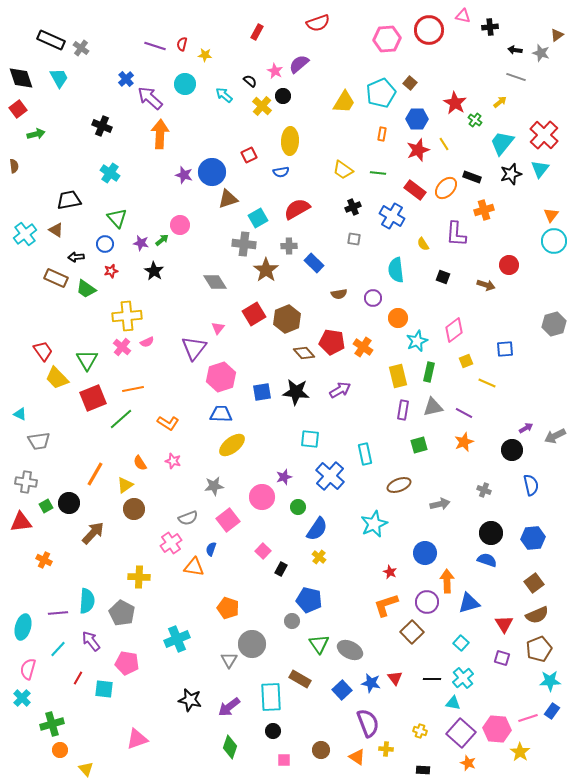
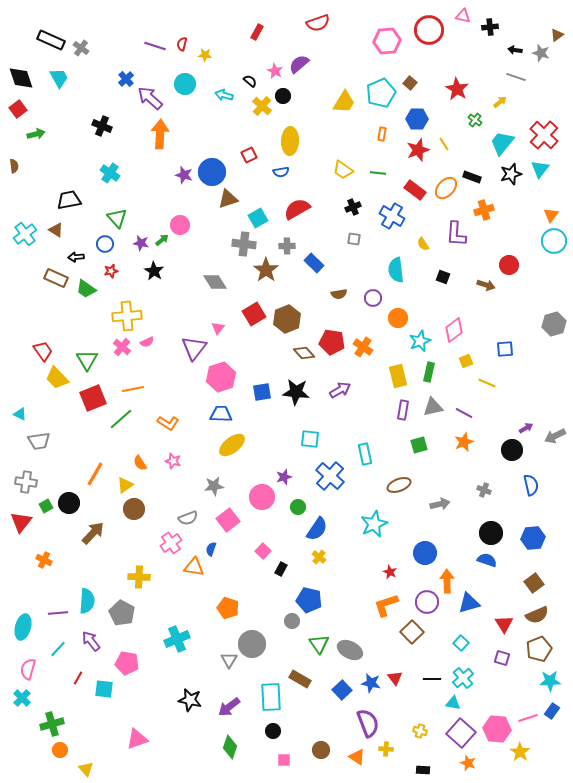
pink hexagon at (387, 39): moved 2 px down
cyan arrow at (224, 95): rotated 24 degrees counterclockwise
red star at (455, 103): moved 2 px right, 14 px up
gray cross at (289, 246): moved 2 px left
cyan star at (417, 341): moved 3 px right
red triangle at (21, 522): rotated 45 degrees counterclockwise
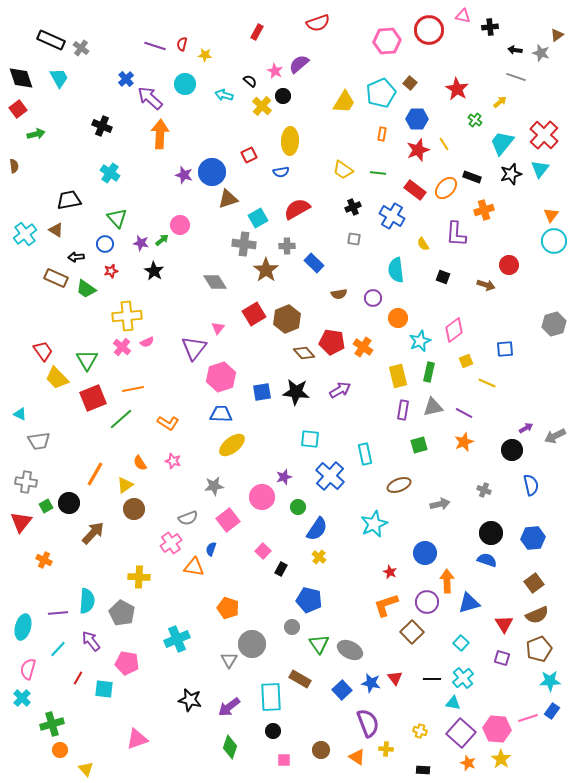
gray circle at (292, 621): moved 6 px down
yellow star at (520, 752): moved 19 px left, 7 px down
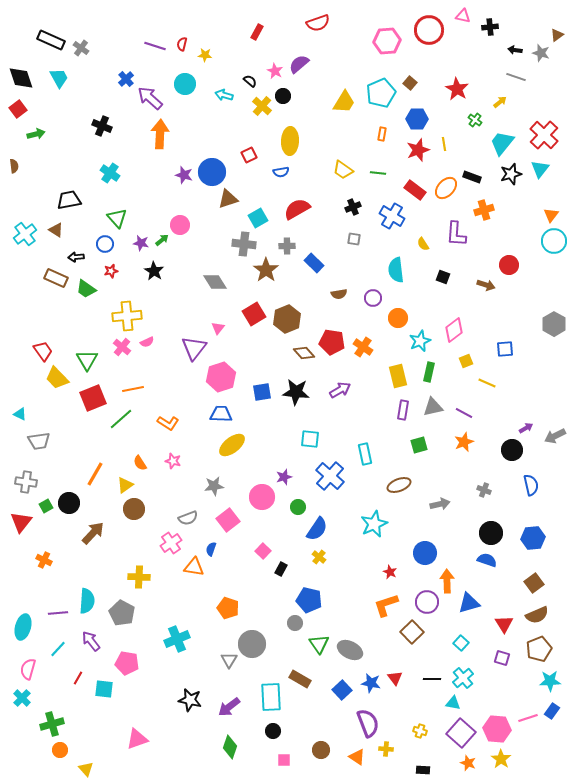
yellow line at (444, 144): rotated 24 degrees clockwise
gray hexagon at (554, 324): rotated 15 degrees counterclockwise
gray circle at (292, 627): moved 3 px right, 4 px up
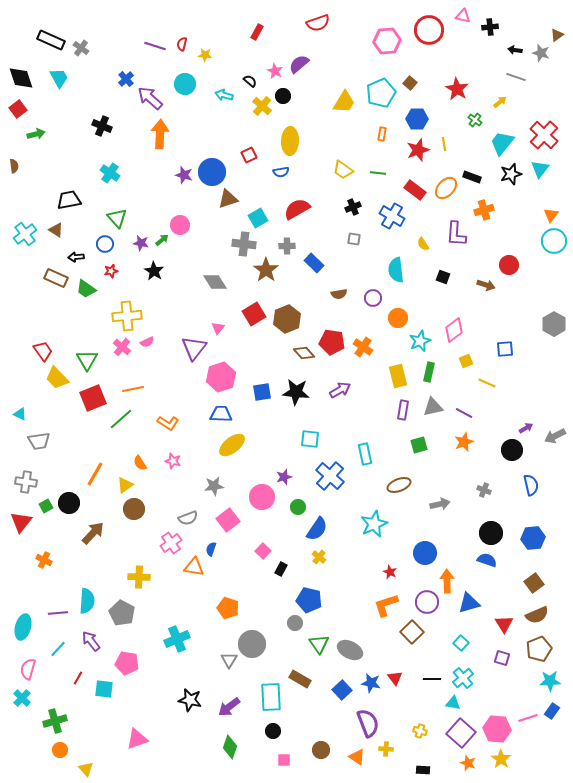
green cross at (52, 724): moved 3 px right, 3 px up
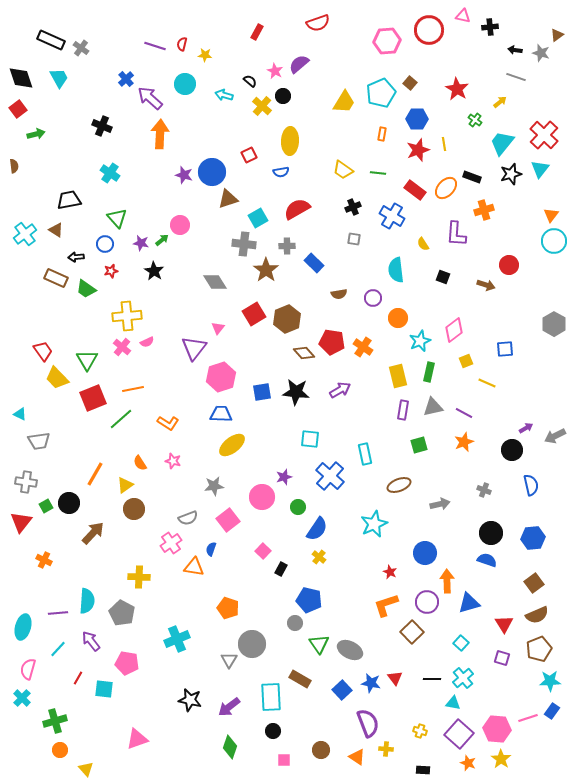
purple square at (461, 733): moved 2 px left, 1 px down
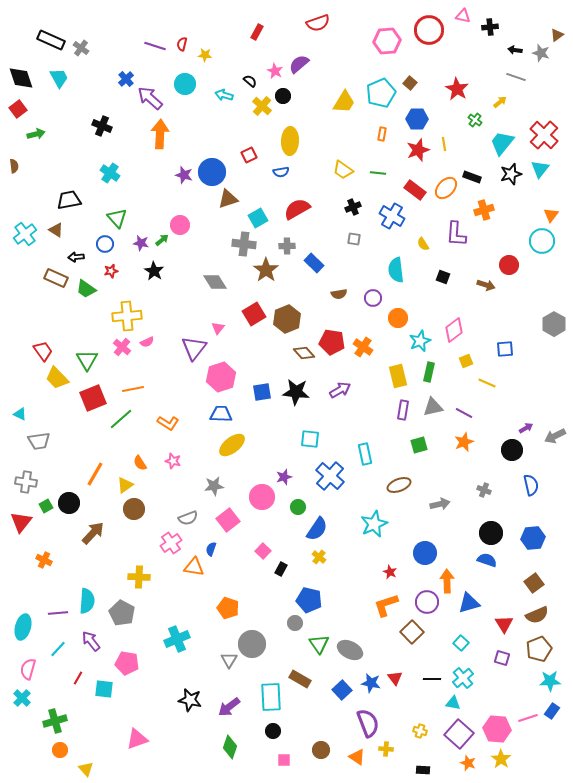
cyan circle at (554, 241): moved 12 px left
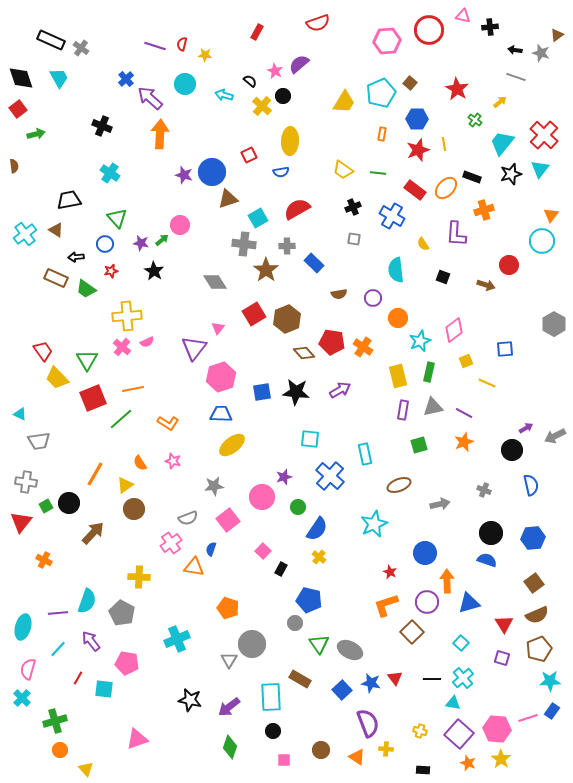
cyan semicircle at (87, 601): rotated 15 degrees clockwise
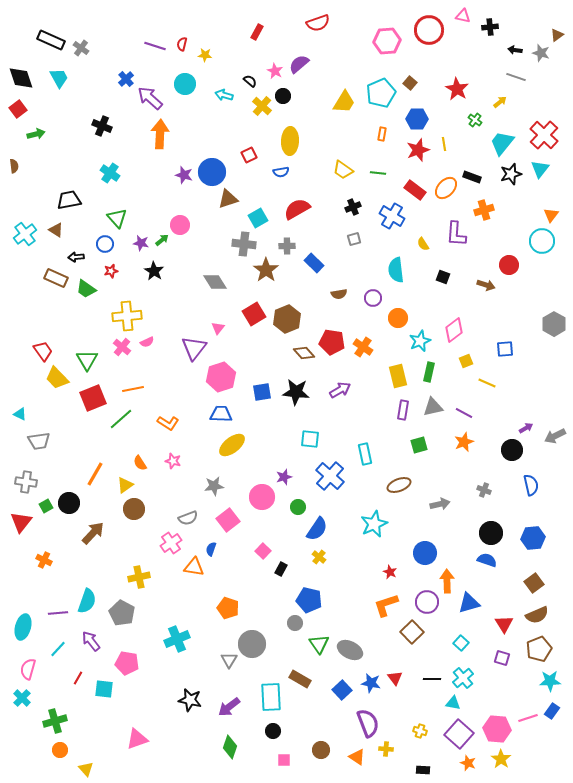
gray square at (354, 239): rotated 24 degrees counterclockwise
yellow cross at (139, 577): rotated 15 degrees counterclockwise
